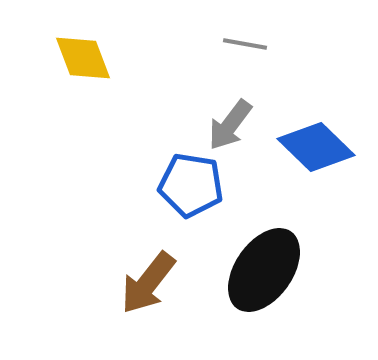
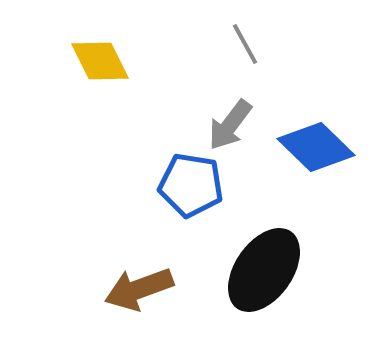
gray line: rotated 51 degrees clockwise
yellow diamond: moved 17 px right, 3 px down; rotated 6 degrees counterclockwise
brown arrow: moved 9 px left, 6 px down; rotated 32 degrees clockwise
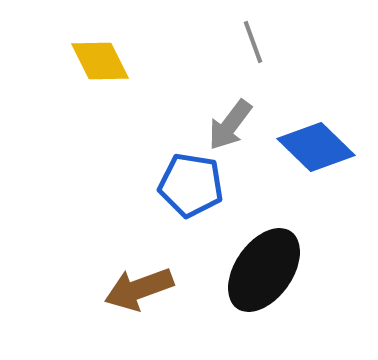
gray line: moved 8 px right, 2 px up; rotated 9 degrees clockwise
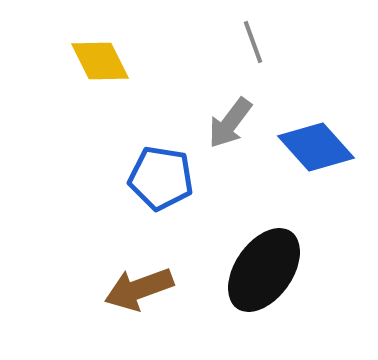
gray arrow: moved 2 px up
blue diamond: rotated 4 degrees clockwise
blue pentagon: moved 30 px left, 7 px up
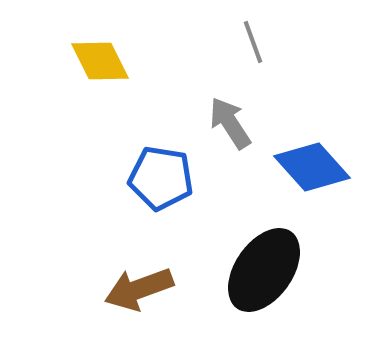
gray arrow: rotated 110 degrees clockwise
blue diamond: moved 4 px left, 20 px down
